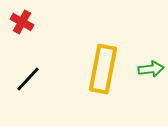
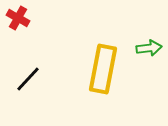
red cross: moved 4 px left, 4 px up
green arrow: moved 2 px left, 21 px up
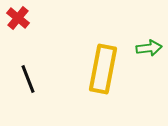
red cross: rotated 10 degrees clockwise
black line: rotated 64 degrees counterclockwise
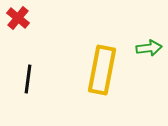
yellow rectangle: moved 1 px left, 1 px down
black line: rotated 28 degrees clockwise
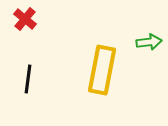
red cross: moved 7 px right, 1 px down
green arrow: moved 6 px up
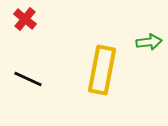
black line: rotated 72 degrees counterclockwise
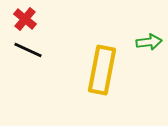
black line: moved 29 px up
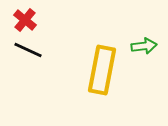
red cross: moved 1 px down
green arrow: moved 5 px left, 4 px down
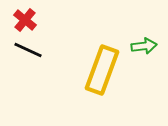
yellow rectangle: rotated 9 degrees clockwise
